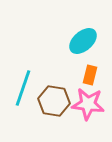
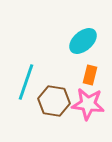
cyan line: moved 3 px right, 6 px up
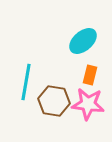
cyan line: rotated 9 degrees counterclockwise
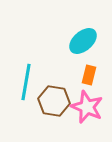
orange rectangle: moved 1 px left
pink star: moved 1 px left, 3 px down; rotated 16 degrees clockwise
